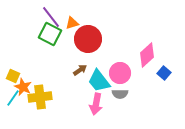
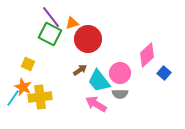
yellow square: moved 15 px right, 12 px up
pink arrow: rotated 110 degrees clockwise
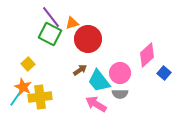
yellow square: rotated 24 degrees clockwise
cyan line: moved 3 px right
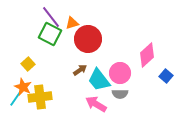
blue square: moved 2 px right, 3 px down
cyan trapezoid: moved 1 px up
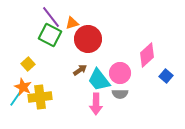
green square: moved 1 px down
pink arrow: rotated 120 degrees counterclockwise
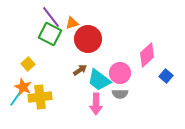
green square: moved 1 px up
cyan trapezoid: rotated 15 degrees counterclockwise
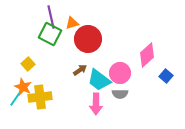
purple line: rotated 25 degrees clockwise
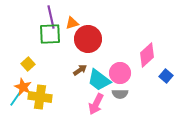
green square: rotated 30 degrees counterclockwise
yellow cross: rotated 15 degrees clockwise
pink arrow: rotated 25 degrees clockwise
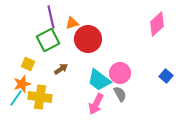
green square: moved 2 px left, 6 px down; rotated 25 degrees counterclockwise
pink diamond: moved 10 px right, 31 px up
yellow square: rotated 24 degrees counterclockwise
brown arrow: moved 19 px left, 1 px up
orange star: moved 1 px left, 3 px up; rotated 30 degrees clockwise
gray semicircle: rotated 119 degrees counterclockwise
